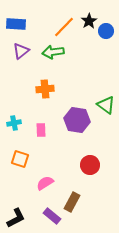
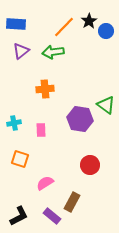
purple hexagon: moved 3 px right, 1 px up
black L-shape: moved 3 px right, 2 px up
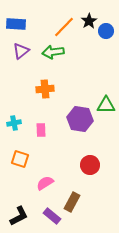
green triangle: rotated 36 degrees counterclockwise
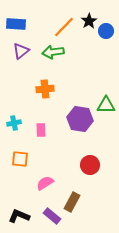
orange square: rotated 12 degrees counterclockwise
black L-shape: rotated 130 degrees counterclockwise
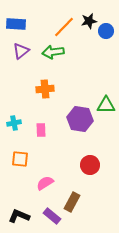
black star: rotated 21 degrees clockwise
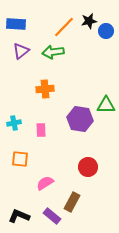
red circle: moved 2 px left, 2 px down
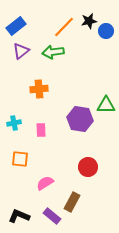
blue rectangle: moved 2 px down; rotated 42 degrees counterclockwise
orange cross: moved 6 px left
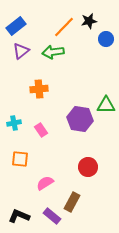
blue circle: moved 8 px down
pink rectangle: rotated 32 degrees counterclockwise
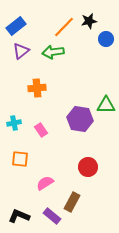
orange cross: moved 2 px left, 1 px up
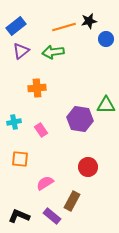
orange line: rotated 30 degrees clockwise
cyan cross: moved 1 px up
brown rectangle: moved 1 px up
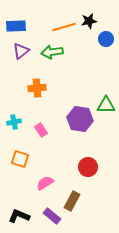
blue rectangle: rotated 36 degrees clockwise
green arrow: moved 1 px left
orange square: rotated 12 degrees clockwise
